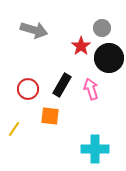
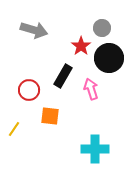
black rectangle: moved 1 px right, 9 px up
red circle: moved 1 px right, 1 px down
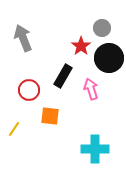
gray arrow: moved 11 px left, 8 px down; rotated 128 degrees counterclockwise
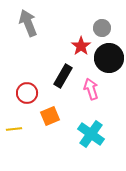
gray arrow: moved 5 px right, 15 px up
red circle: moved 2 px left, 3 px down
orange square: rotated 30 degrees counterclockwise
yellow line: rotated 49 degrees clockwise
cyan cross: moved 4 px left, 15 px up; rotated 36 degrees clockwise
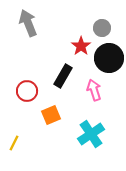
pink arrow: moved 3 px right, 1 px down
red circle: moved 2 px up
orange square: moved 1 px right, 1 px up
yellow line: moved 14 px down; rotated 56 degrees counterclockwise
cyan cross: rotated 20 degrees clockwise
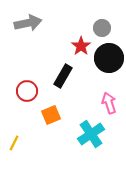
gray arrow: rotated 100 degrees clockwise
pink arrow: moved 15 px right, 13 px down
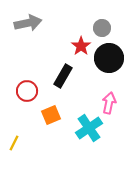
pink arrow: rotated 30 degrees clockwise
cyan cross: moved 2 px left, 6 px up
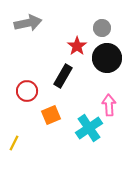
red star: moved 4 px left
black circle: moved 2 px left
pink arrow: moved 2 px down; rotated 15 degrees counterclockwise
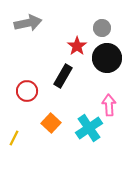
orange square: moved 8 px down; rotated 24 degrees counterclockwise
yellow line: moved 5 px up
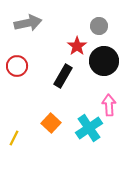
gray circle: moved 3 px left, 2 px up
black circle: moved 3 px left, 3 px down
red circle: moved 10 px left, 25 px up
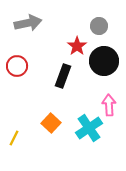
black rectangle: rotated 10 degrees counterclockwise
